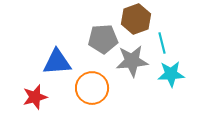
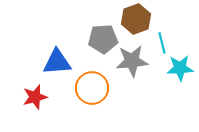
cyan star: moved 9 px right, 6 px up
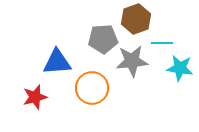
cyan line: rotated 75 degrees counterclockwise
cyan star: rotated 12 degrees clockwise
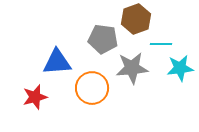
gray pentagon: rotated 12 degrees clockwise
cyan line: moved 1 px left, 1 px down
gray star: moved 7 px down
cyan star: rotated 16 degrees counterclockwise
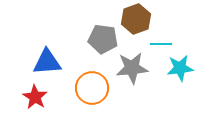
blue triangle: moved 10 px left
red star: rotated 25 degrees counterclockwise
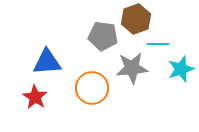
gray pentagon: moved 3 px up
cyan line: moved 3 px left
cyan star: moved 1 px right, 1 px down; rotated 12 degrees counterclockwise
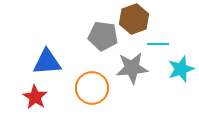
brown hexagon: moved 2 px left
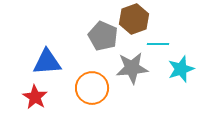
gray pentagon: rotated 16 degrees clockwise
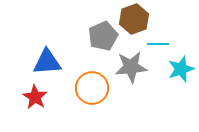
gray pentagon: rotated 24 degrees clockwise
gray star: moved 1 px left, 1 px up
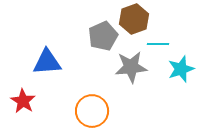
orange circle: moved 23 px down
red star: moved 12 px left, 4 px down
